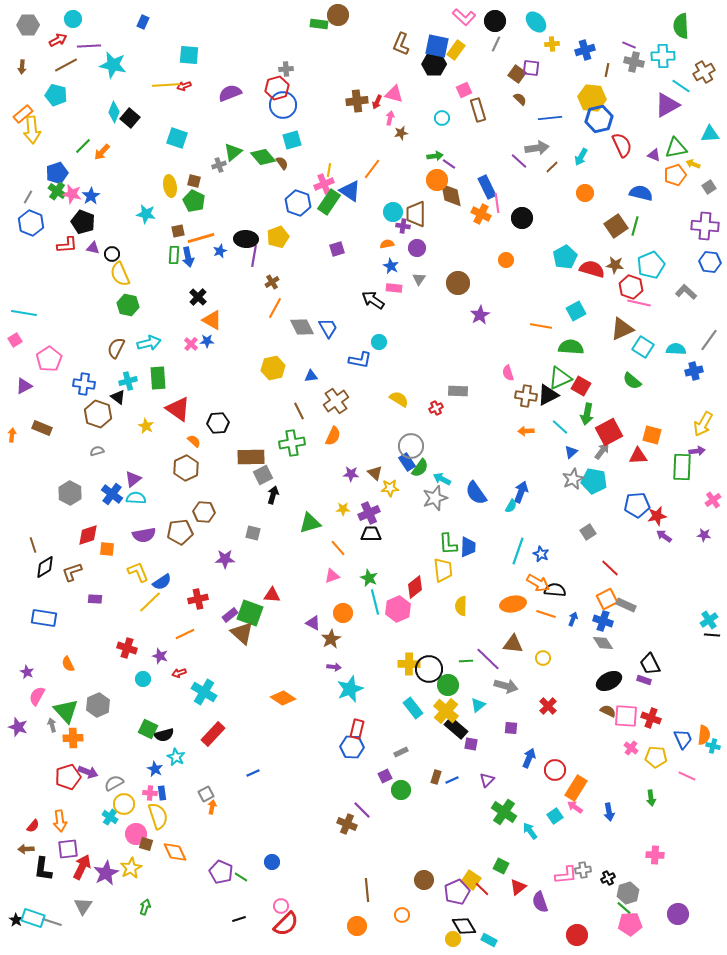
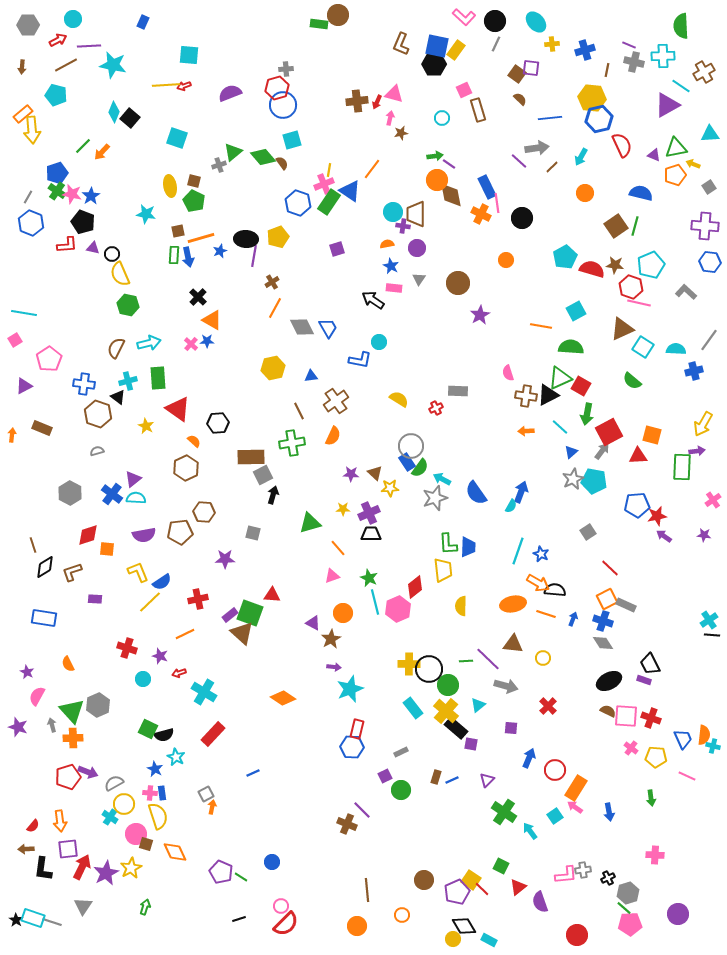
green triangle at (66, 711): moved 6 px right
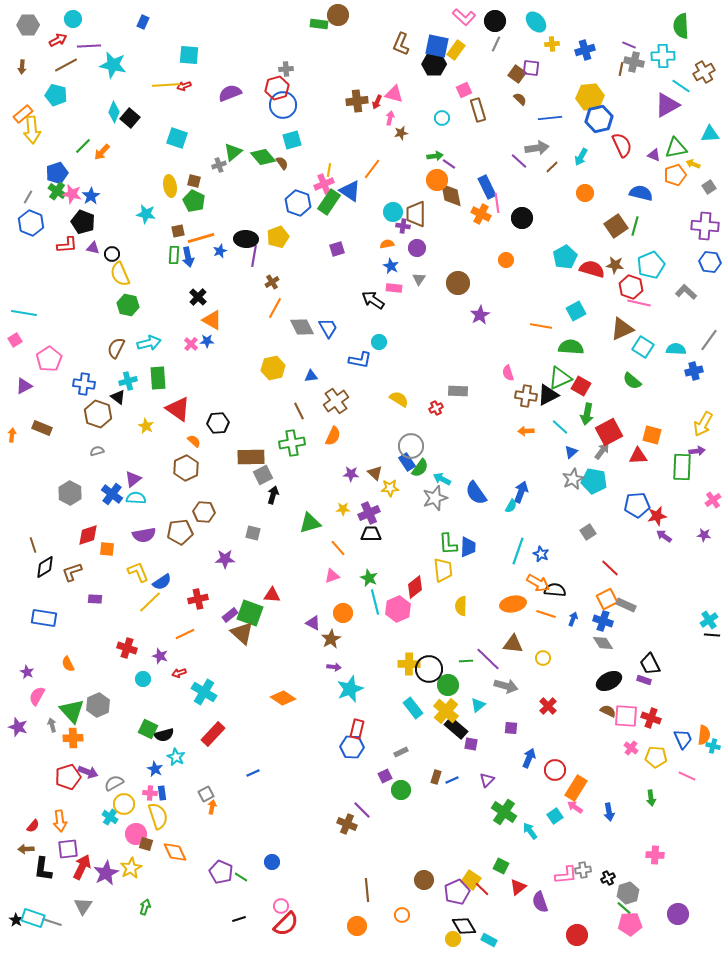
brown line at (607, 70): moved 14 px right, 1 px up
yellow hexagon at (592, 98): moved 2 px left, 1 px up; rotated 12 degrees counterclockwise
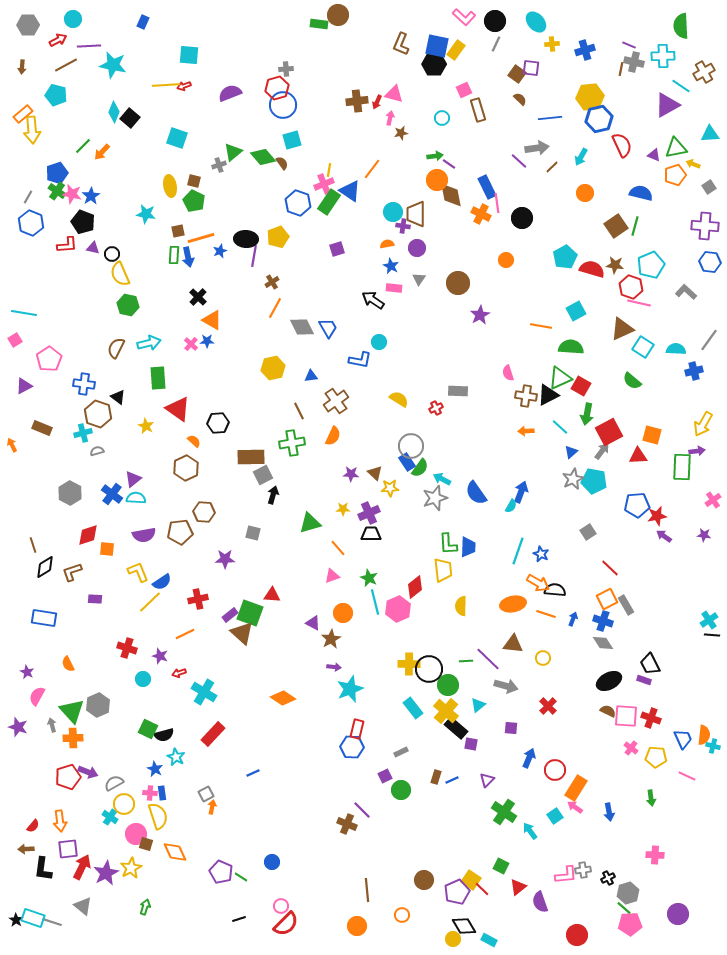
cyan cross at (128, 381): moved 45 px left, 52 px down
orange arrow at (12, 435): moved 10 px down; rotated 32 degrees counterclockwise
gray rectangle at (626, 605): rotated 36 degrees clockwise
gray triangle at (83, 906): rotated 24 degrees counterclockwise
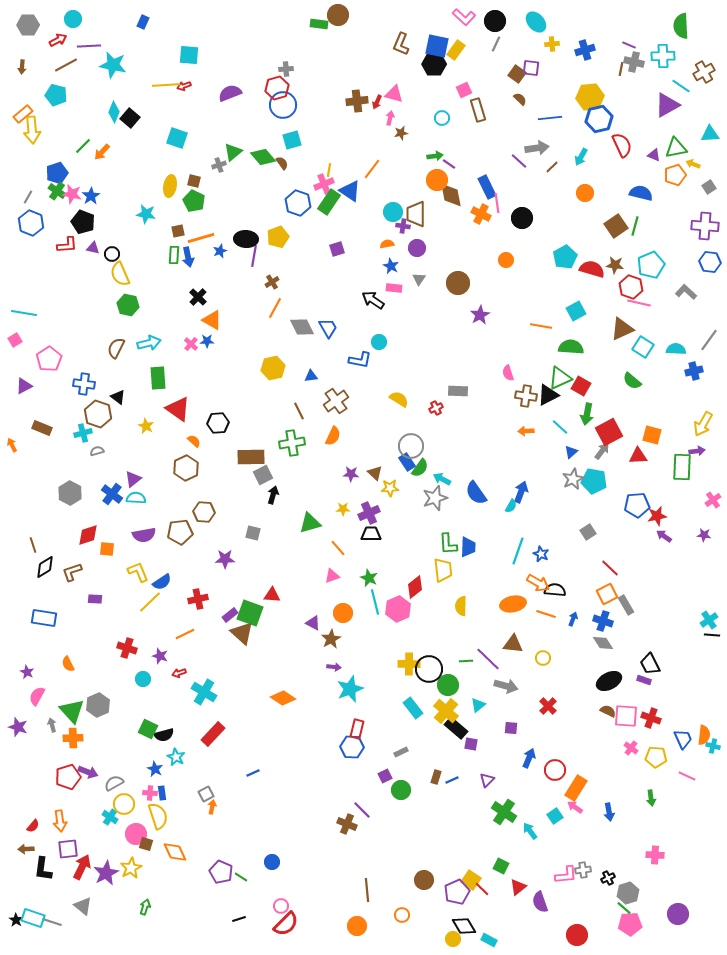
yellow ellipse at (170, 186): rotated 20 degrees clockwise
orange square at (607, 599): moved 5 px up
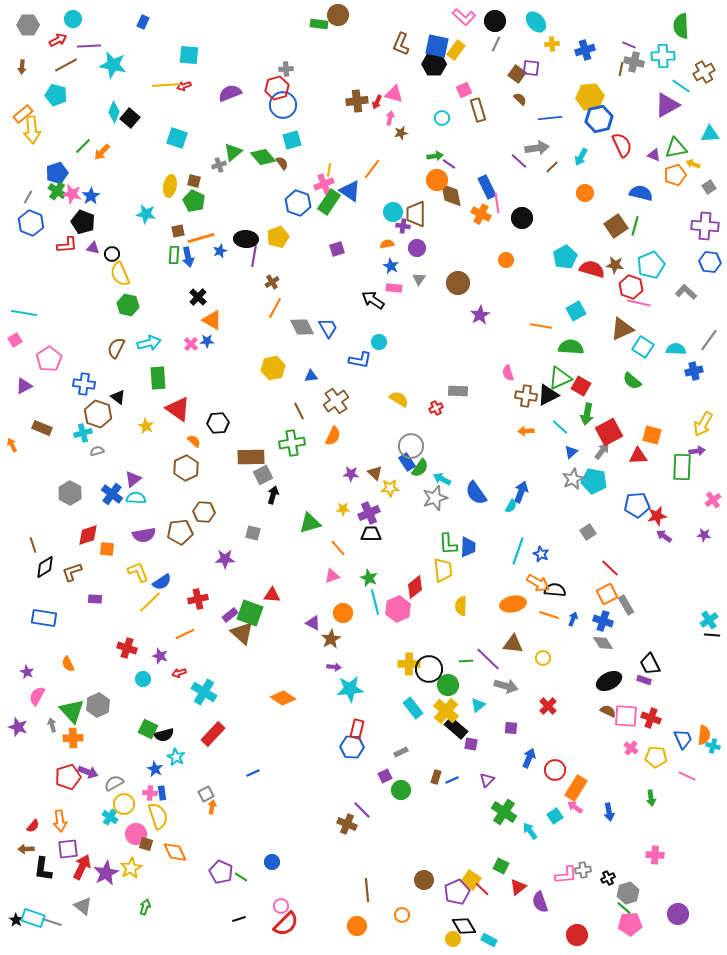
orange line at (546, 614): moved 3 px right, 1 px down
cyan star at (350, 689): rotated 16 degrees clockwise
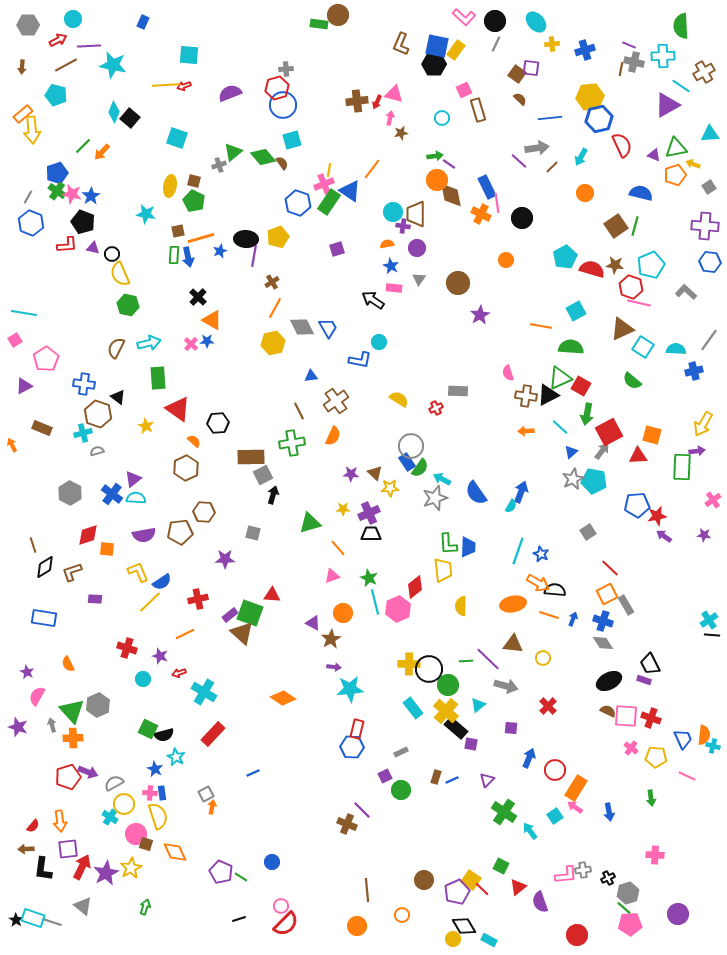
pink pentagon at (49, 359): moved 3 px left
yellow hexagon at (273, 368): moved 25 px up
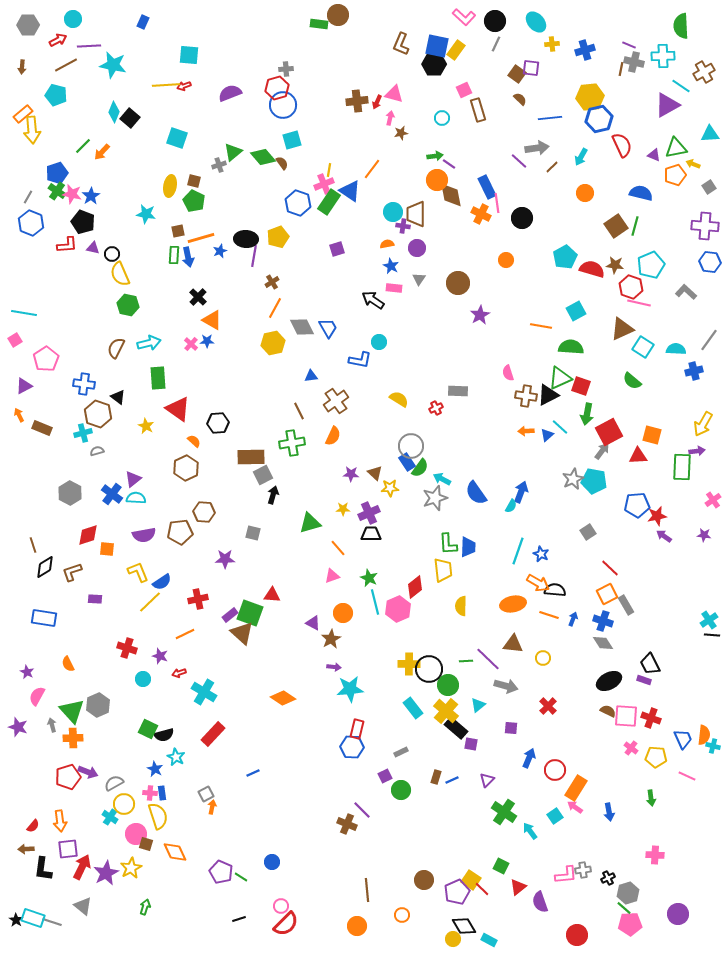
red square at (581, 386): rotated 12 degrees counterclockwise
orange arrow at (12, 445): moved 7 px right, 30 px up
blue triangle at (571, 452): moved 24 px left, 17 px up
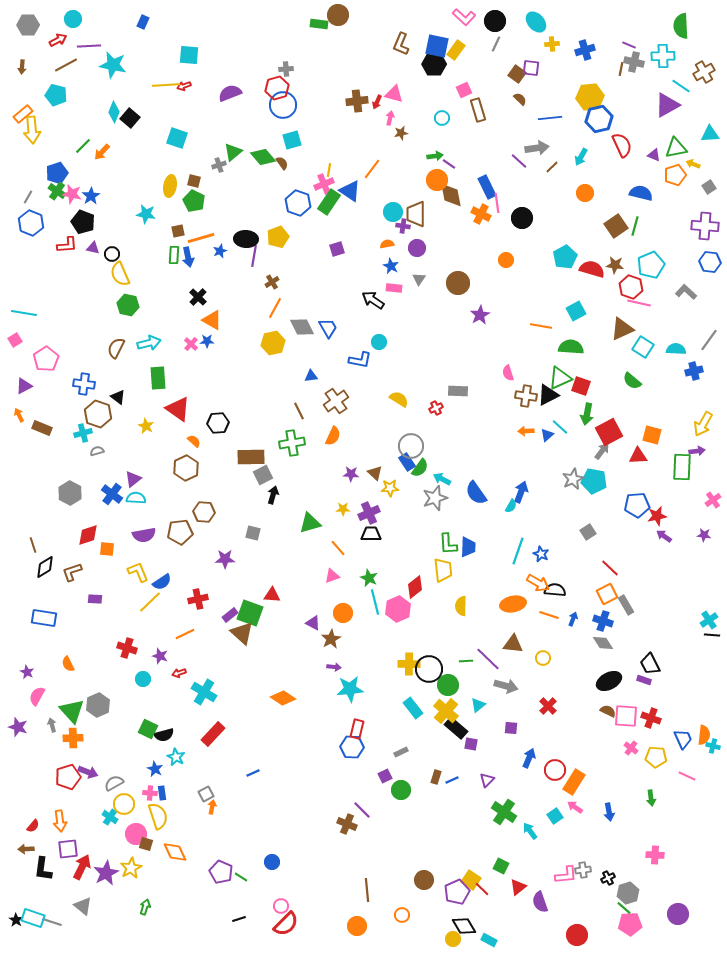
orange rectangle at (576, 788): moved 2 px left, 6 px up
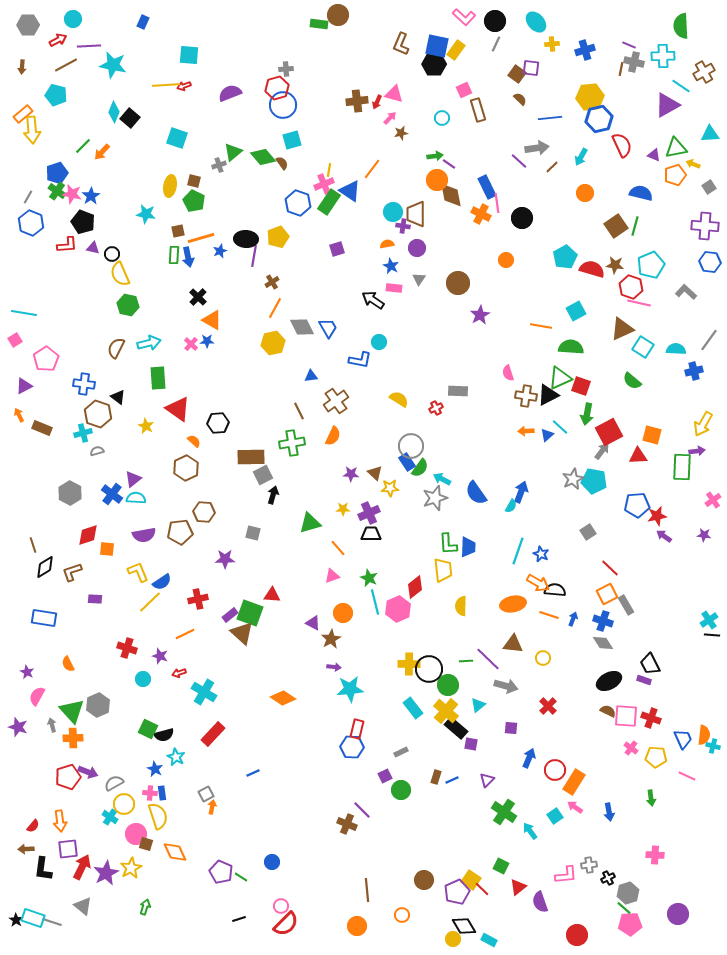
pink arrow at (390, 118): rotated 32 degrees clockwise
gray cross at (583, 870): moved 6 px right, 5 px up
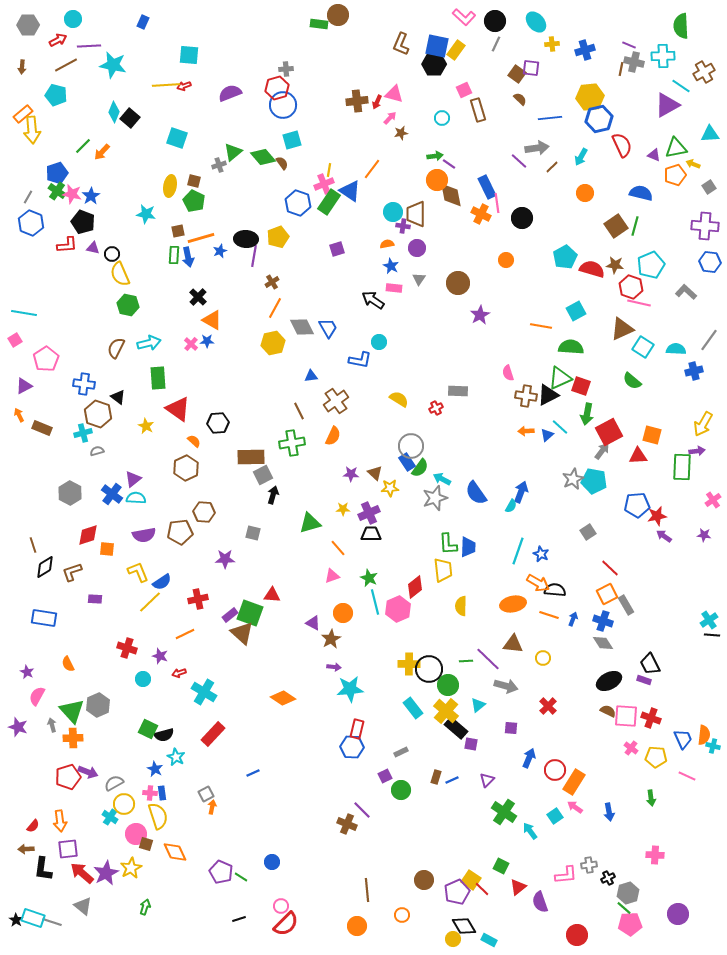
red arrow at (82, 867): moved 6 px down; rotated 75 degrees counterclockwise
